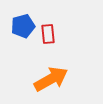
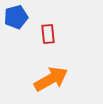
blue pentagon: moved 7 px left, 9 px up
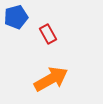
red rectangle: rotated 24 degrees counterclockwise
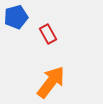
orange arrow: moved 3 px down; rotated 24 degrees counterclockwise
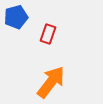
red rectangle: rotated 48 degrees clockwise
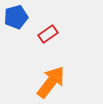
red rectangle: rotated 36 degrees clockwise
